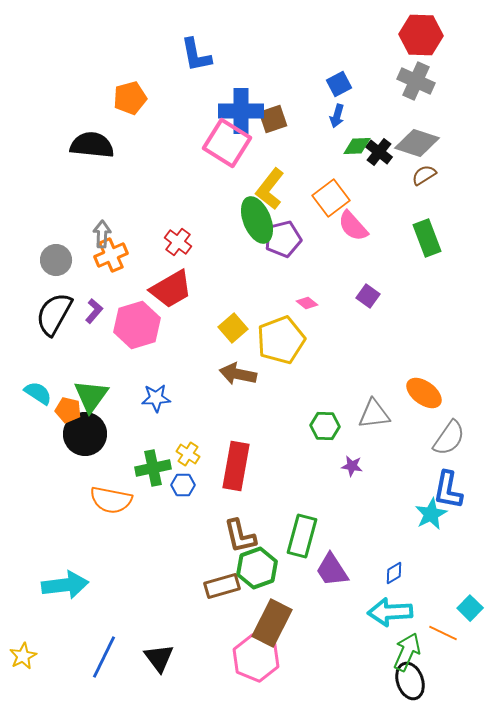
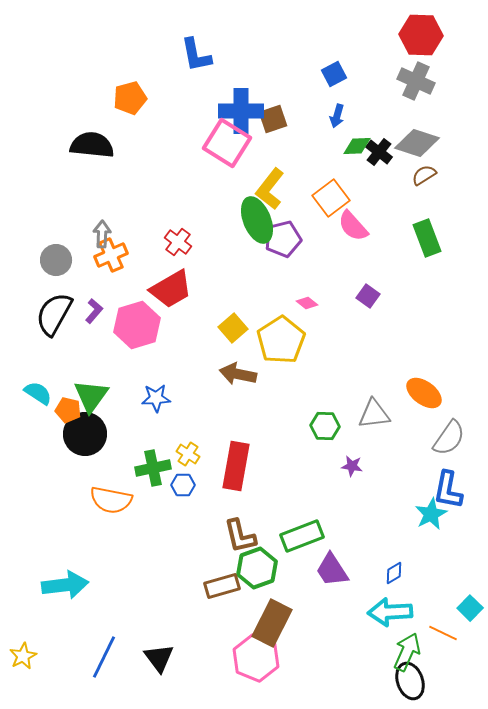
blue square at (339, 84): moved 5 px left, 10 px up
yellow pentagon at (281, 340): rotated 12 degrees counterclockwise
green rectangle at (302, 536): rotated 54 degrees clockwise
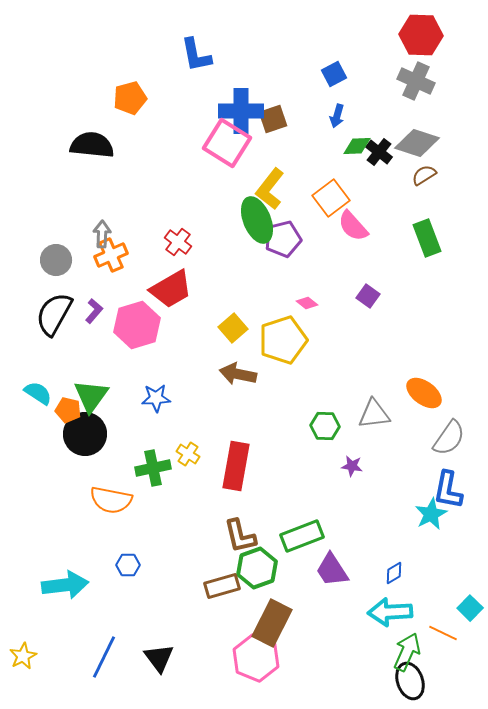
yellow pentagon at (281, 340): moved 2 px right; rotated 15 degrees clockwise
blue hexagon at (183, 485): moved 55 px left, 80 px down
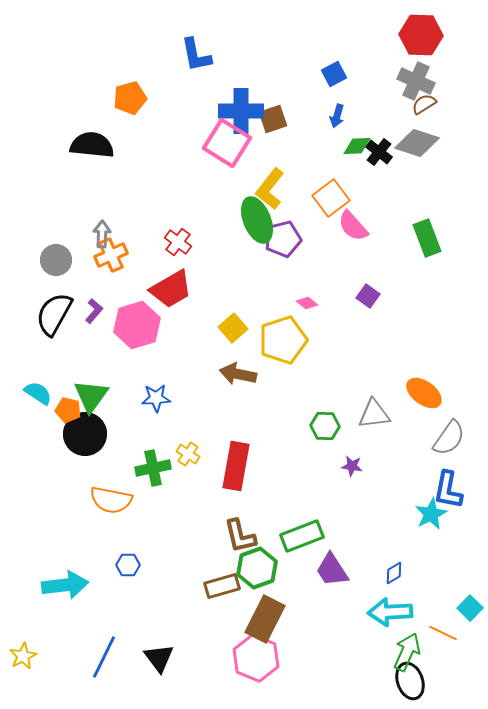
brown semicircle at (424, 175): moved 71 px up
brown rectangle at (272, 623): moved 7 px left, 4 px up
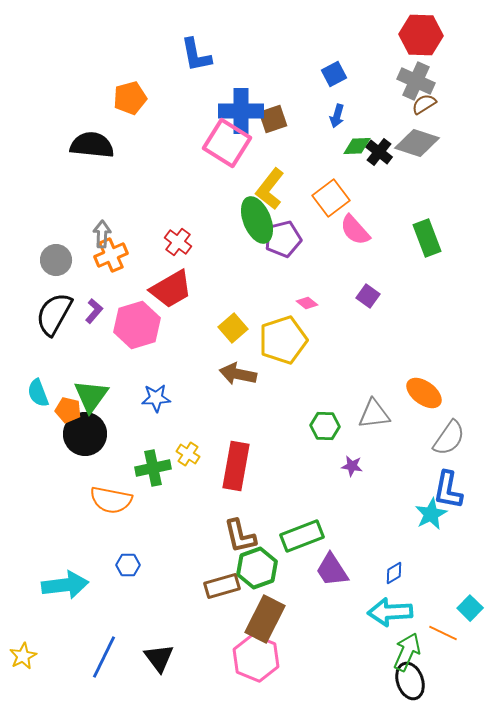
pink semicircle at (353, 226): moved 2 px right, 4 px down
cyan semicircle at (38, 393): rotated 144 degrees counterclockwise
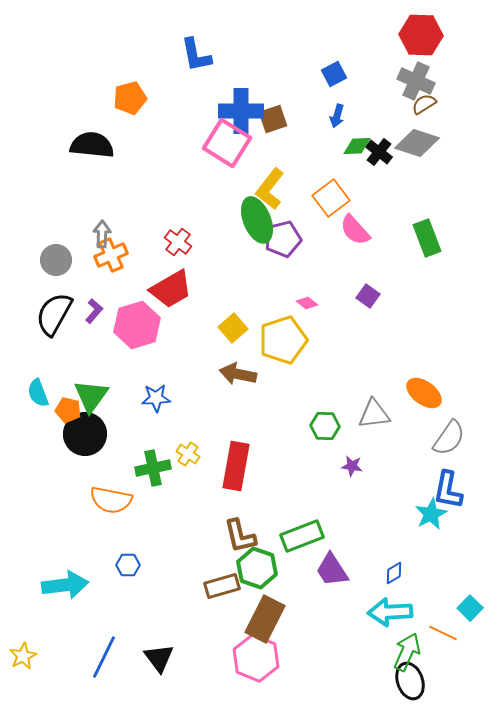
green hexagon at (257, 568): rotated 21 degrees counterclockwise
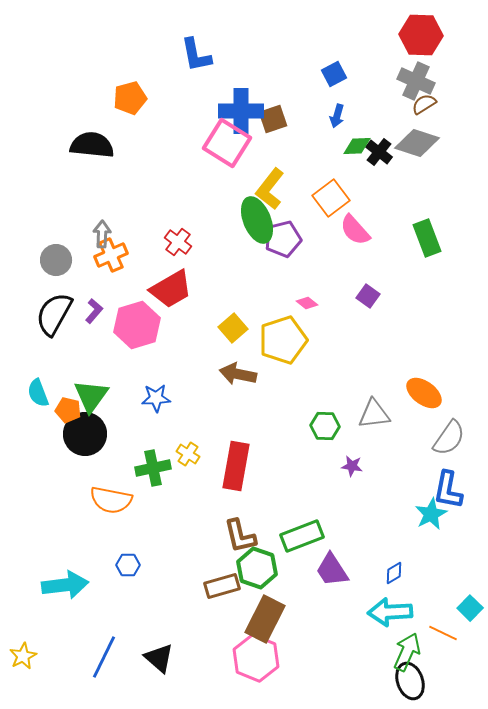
black triangle at (159, 658): rotated 12 degrees counterclockwise
